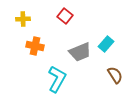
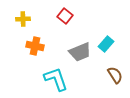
cyan L-shape: moved 1 px left; rotated 48 degrees counterclockwise
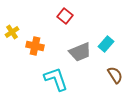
yellow cross: moved 11 px left, 13 px down; rotated 32 degrees counterclockwise
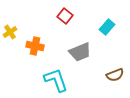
yellow cross: moved 2 px left
cyan rectangle: moved 1 px right, 17 px up
brown semicircle: rotated 102 degrees clockwise
cyan L-shape: moved 1 px down
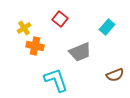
red square: moved 5 px left, 3 px down
yellow cross: moved 14 px right, 4 px up
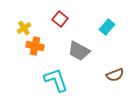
gray trapezoid: moved 1 px left, 1 px up; rotated 50 degrees clockwise
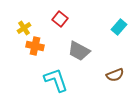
cyan rectangle: moved 12 px right
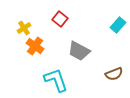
cyan rectangle: moved 1 px left, 2 px up
orange cross: rotated 24 degrees clockwise
brown semicircle: moved 1 px left, 1 px up
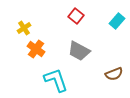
red square: moved 16 px right, 3 px up
cyan rectangle: moved 1 px left, 4 px up
orange cross: moved 1 px right, 3 px down
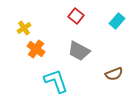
cyan L-shape: moved 1 px down
